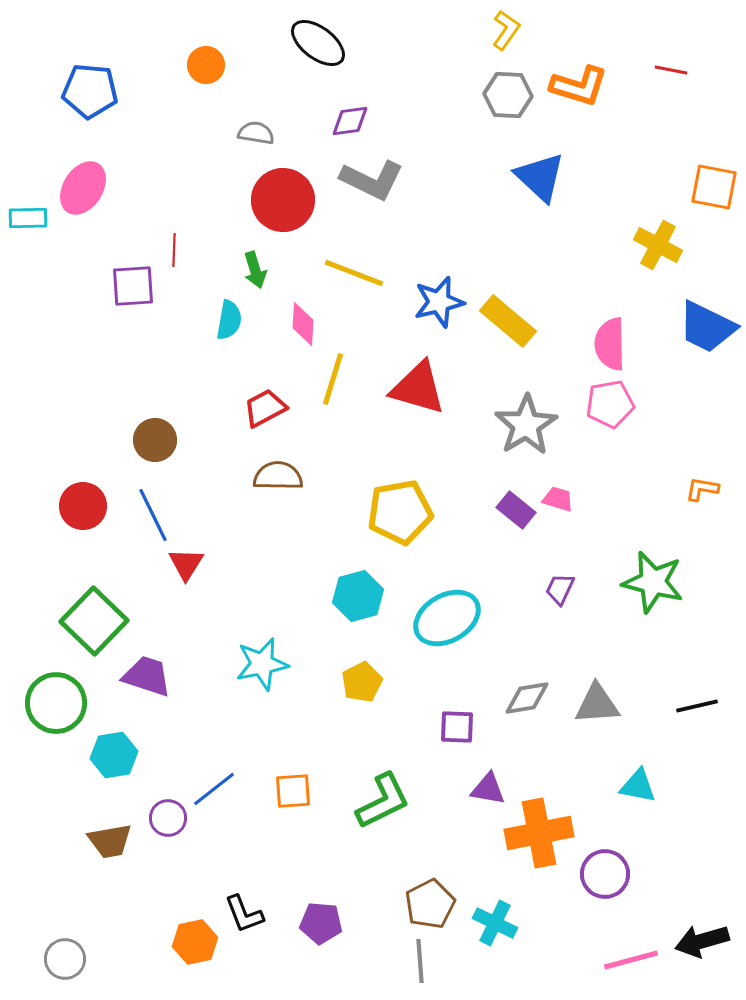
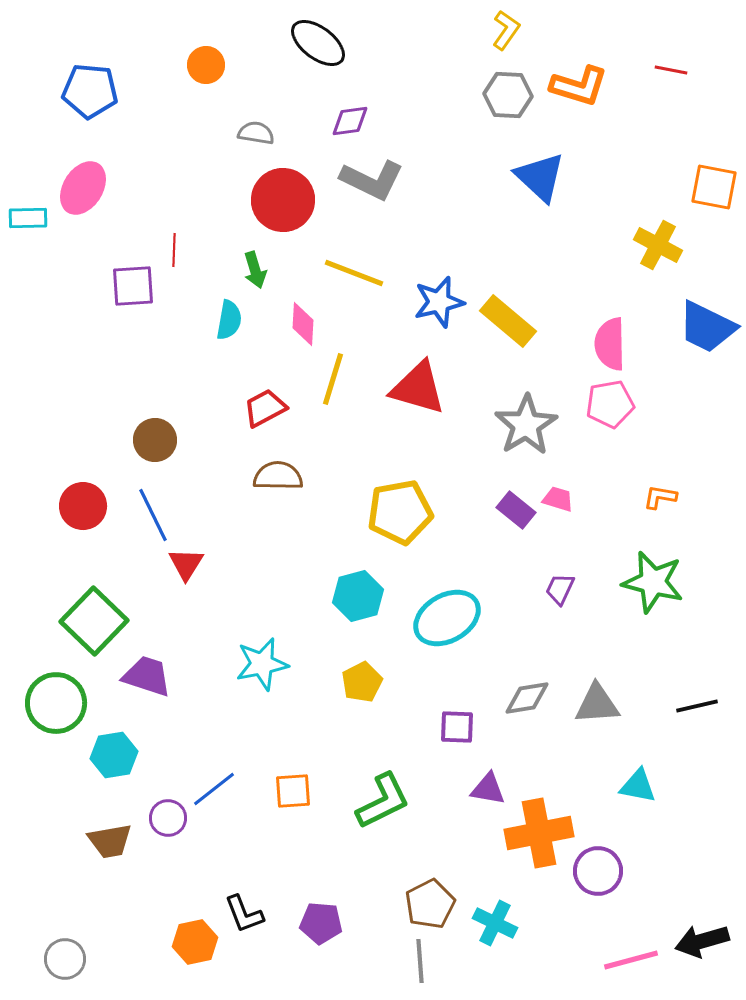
orange L-shape at (702, 489): moved 42 px left, 8 px down
purple circle at (605, 874): moved 7 px left, 3 px up
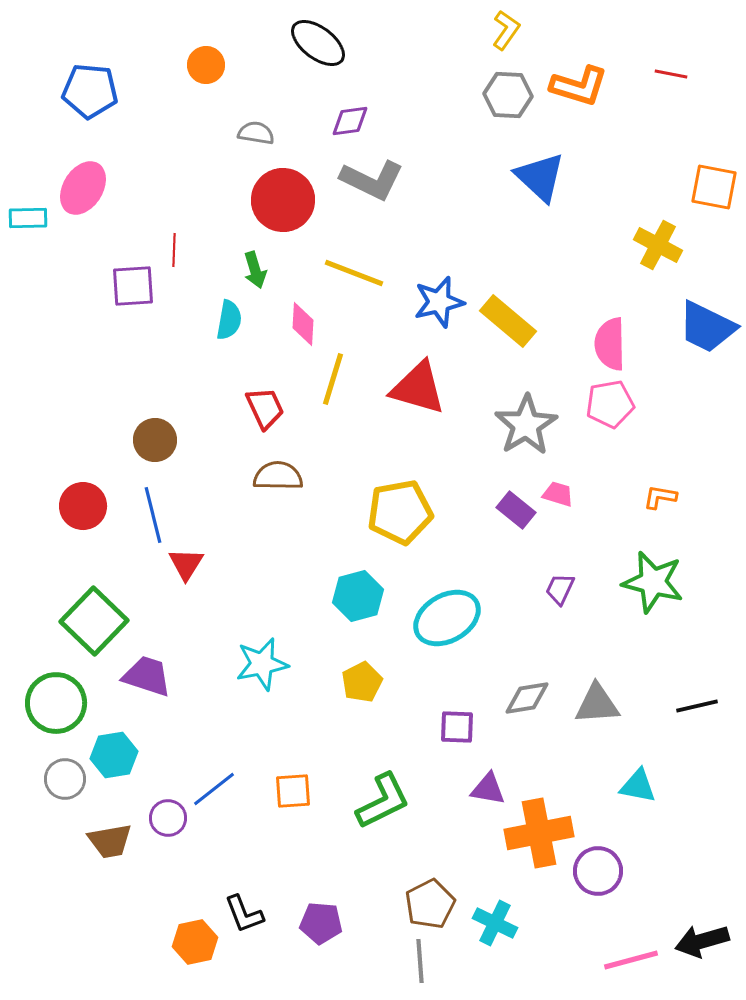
red line at (671, 70): moved 4 px down
red trapezoid at (265, 408): rotated 93 degrees clockwise
pink trapezoid at (558, 499): moved 5 px up
blue line at (153, 515): rotated 12 degrees clockwise
gray circle at (65, 959): moved 180 px up
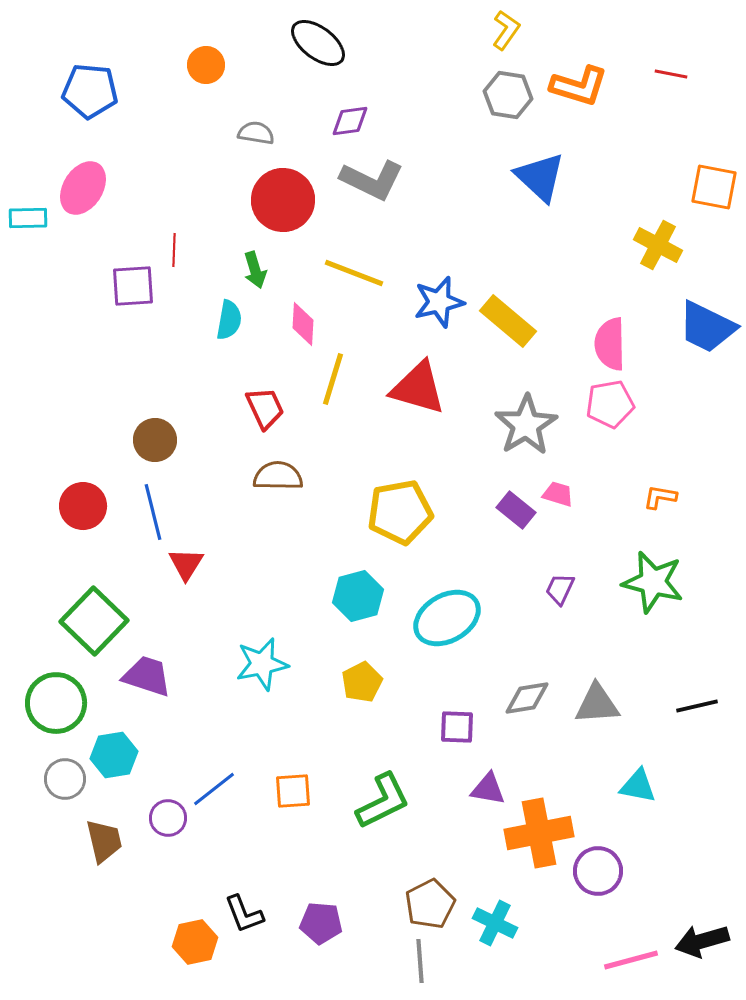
gray hexagon at (508, 95): rotated 6 degrees clockwise
blue line at (153, 515): moved 3 px up
brown trapezoid at (110, 841): moved 6 px left; rotated 93 degrees counterclockwise
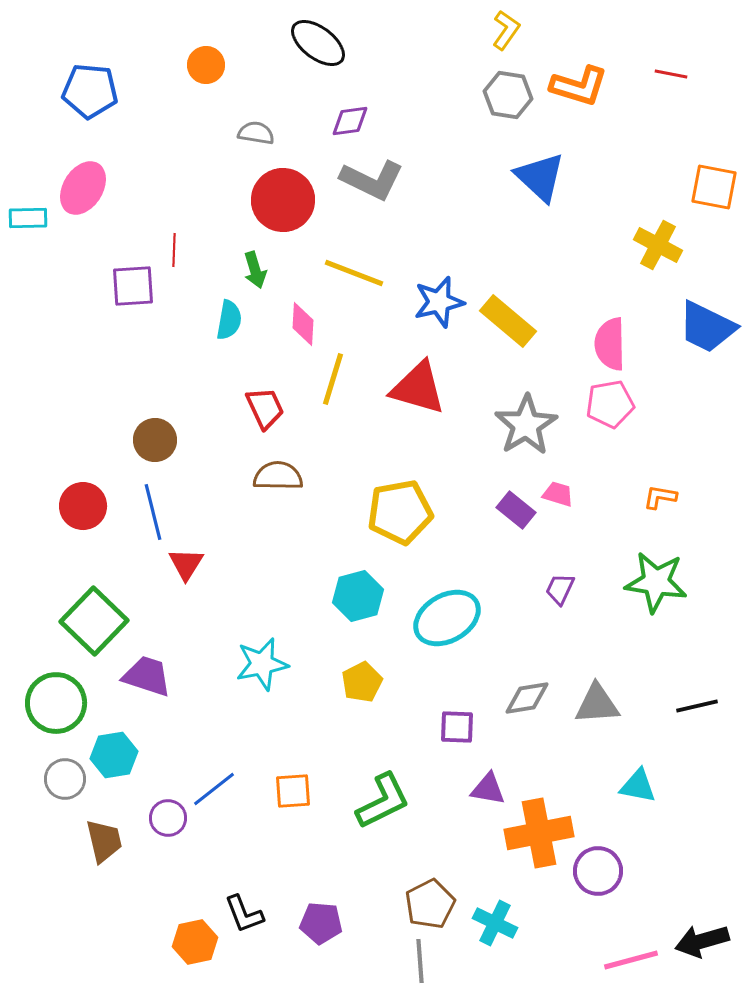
green star at (653, 582): moved 3 px right; rotated 6 degrees counterclockwise
